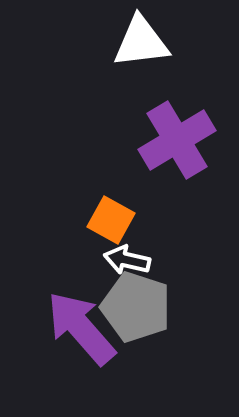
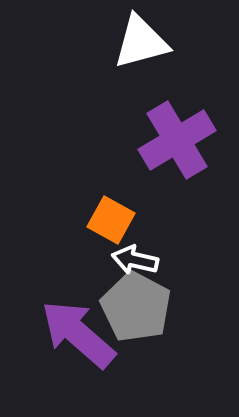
white triangle: rotated 8 degrees counterclockwise
white arrow: moved 8 px right
gray pentagon: rotated 10 degrees clockwise
purple arrow: moved 3 px left, 6 px down; rotated 8 degrees counterclockwise
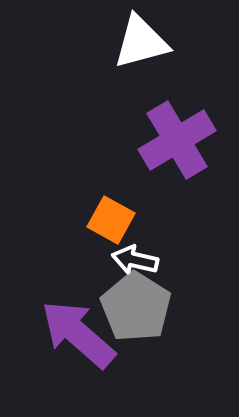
gray pentagon: rotated 4 degrees clockwise
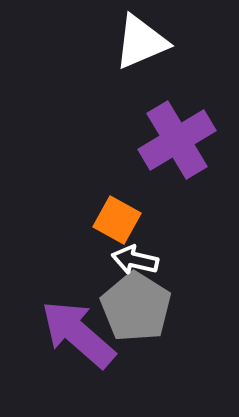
white triangle: rotated 8 degrees counterclockwise
orange square: moved 6 px right
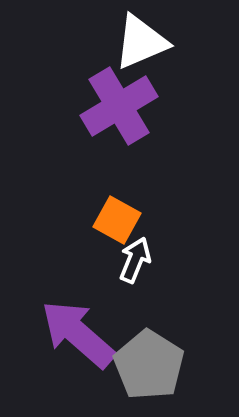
purple cross: moved 58 px left, 34 px up
white arrow: rotated 99 degrees clockwise
gray pentagon: moved 13 px right, 58 px down
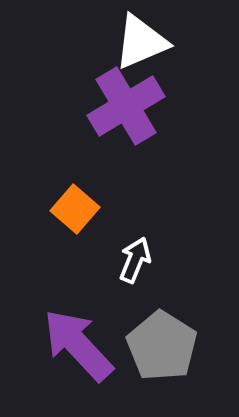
purple cross: moved 7 px right
orange square: moved 42 px left, 11 px up; rotated 12 degrees clockwise
purple arrow: moved 11 px down; rotated 6 degrees clockwise
gray pentagon: moved 13 px right, 19 px up
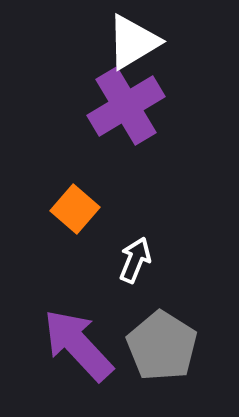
white triangle: moved 8 px left; rotated 8 degrees counterclockwise
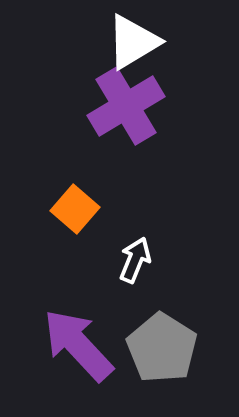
gray pentagon: moved 2 px down
